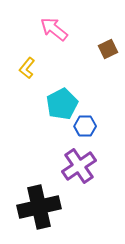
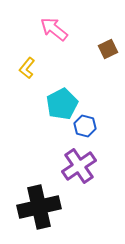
blue hexagon: rotated 15 degrees clockwise
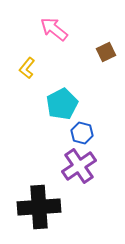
brown square: moved 2 px left, 3 px down
blue hexagon: moved 3 px left, 7 px down
black cross: rotated 9 degrees clockwise
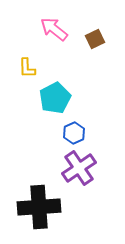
brown square: moved 11 px left, 13 px up
yellow L-shape: rotated 40 degrees counterclockwise
cyan pentagon: moved 7 px left, 6 px up
blue hexagon: moved 8 px left; rotated 20 degrees clockwise
purple cross: moved 2 px down
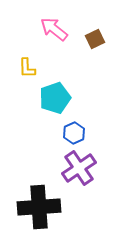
cyan pentagon: rotated 8 degrees clockwise
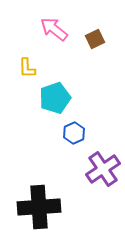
purple cross: moved 24 px right, 1 px down
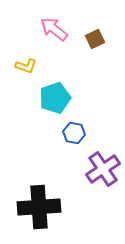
yellow L-shape: moved 1 px left, 2 px up; rotated 70 degrees counterclockwise
blue hexagon: rotated 25 degrees counterclockwise
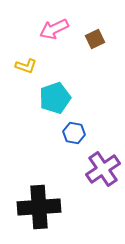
pink arrow: rotated 64 degrees counterclockwise
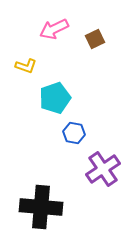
black cross: moved 2 px right; rotated 9 degrees clockwise
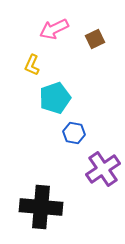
yellow L-shape: moved 6 px right, 1 px up; rotated 95 degrees clockwise
